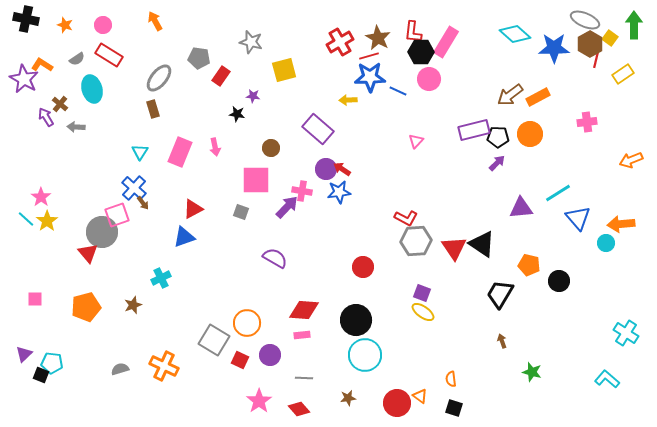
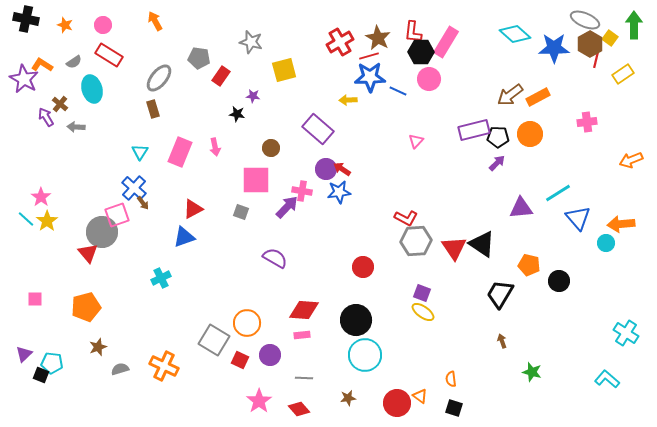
gray semicircle at (77, 59): moved 3 px left, 3 px down
brown star at (133, 305): moved 35 px left, 42 px down
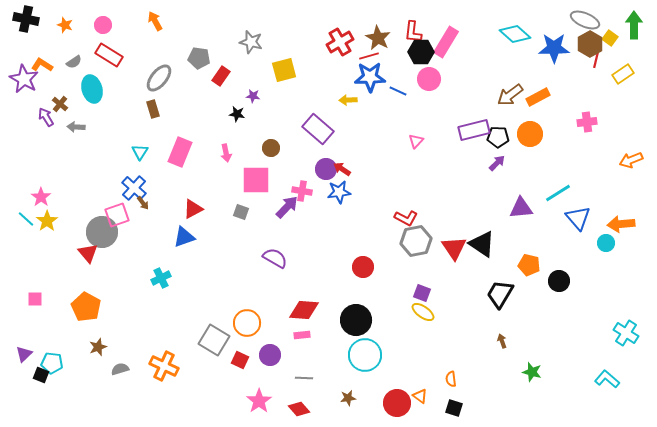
pink arrow at (215, 147): moved 11 px right, 6 px down
gray hexagon at (416, 241): rotated 8 degrees counterclockwise
orange pentagon at (86, 307): rotated 28 degrees counterclockwise
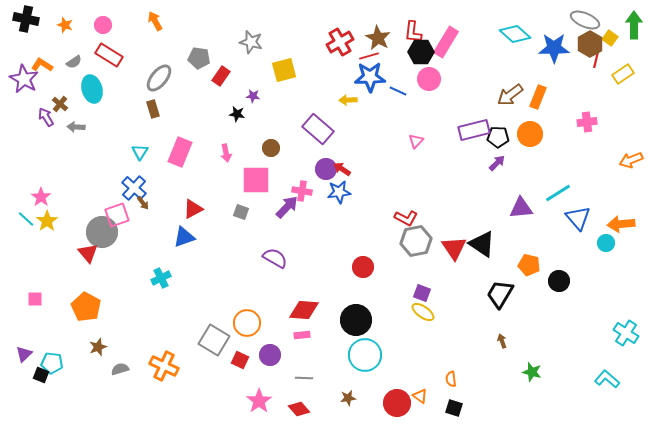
orange rectangle at (538, 97): rotated 40 degrees counterclockwise
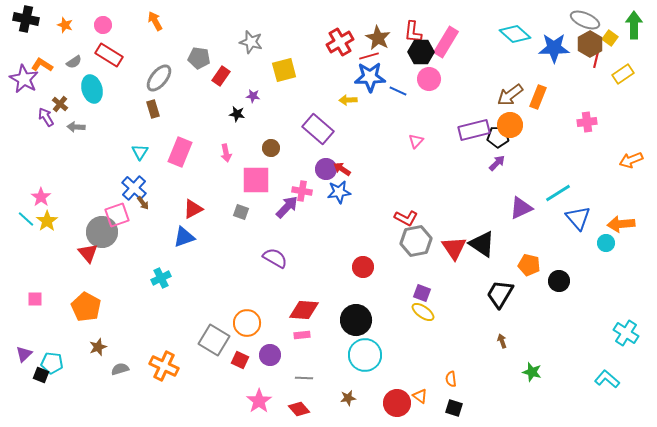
orange circle at (530, 134): moved 20 px left, 9 px up
purple triangle at (521, 208): rotated 20 degrees counterclockwise
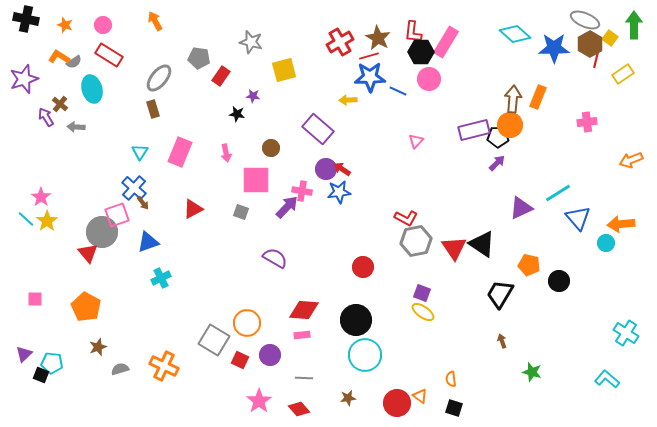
orange L-shape at (42, 65): moved 17 px right, 8 px up
purple star at (24, 79): rotated 24 degrees clockwise
brown arrow at (510, 95): moved 3 px right, 4 px down; rotated 132 degrees clockwise
blue triangle at (184, 237): moved 36 px left, 5 px down
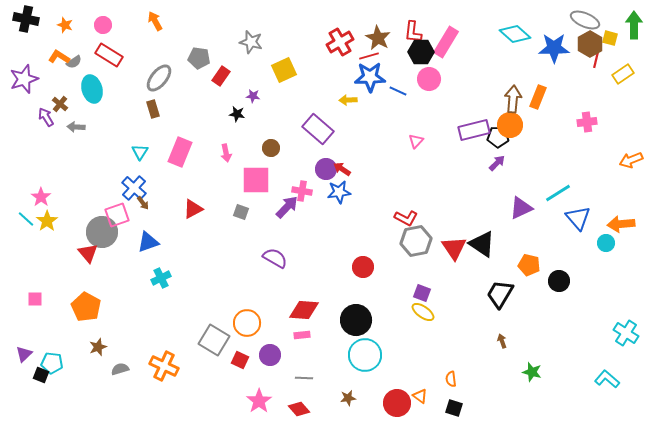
yellow square at (610, 38): rotated 21 degrees counterclockwise
yellow square at (284, 70): rotated 10 degrees counterclockwise
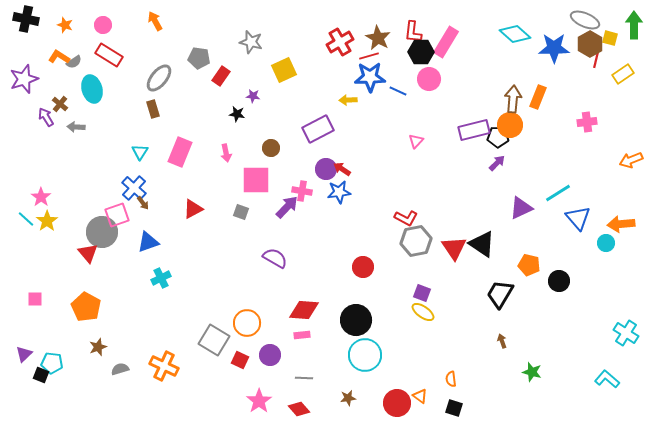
purple rectangle at (318, 129): rotated 68 degrees counterclockwise
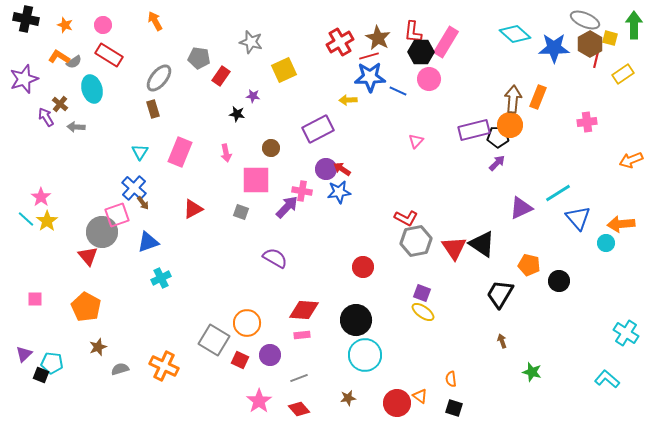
red triangle at (88, 253): moved 3 px down
gray line at (304, 378): moved 5 px left; rotated 24 degrees counterclockwise
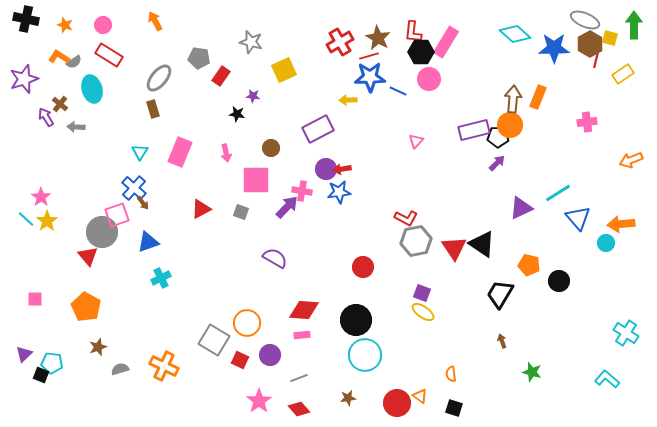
red arrow at (342, 169): rotated 42 degrees counterclockwise
red triangle at (193, 209): moved 8 px right
orange semicircle at (451, 379): moved 5 px up
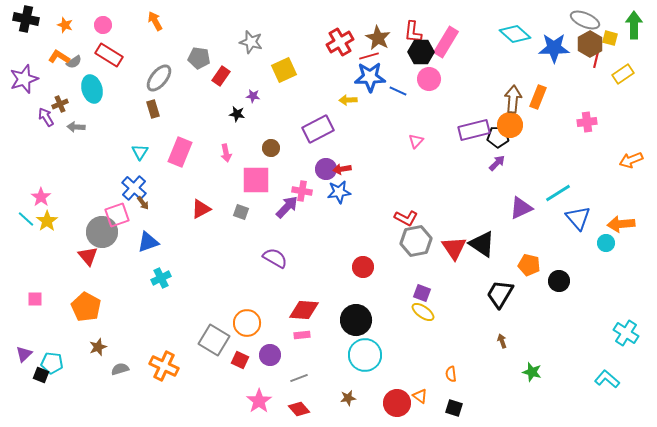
brown cross at (60, 104): rotated 28 degrees clockwise
